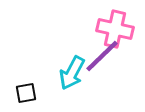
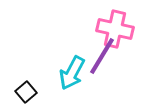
purple line: rotated 15 degrees counterclockwise
black square: moved 1 px up; rotated 30 degrees counterclockwise
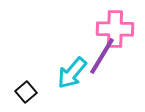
pink cross: rotated 12 degrees counterclockwise
cyan arrow: rotated 12 degrees clockwise
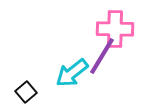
cyan arrow: rotated 12 degrees clockwise
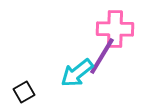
cyan arrow: moved 5 px right
black square: moved 2 px left; rotated 10 degrees clockwise
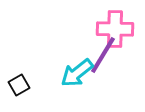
purple line: moved 1 px right, 1 px up
black square: moved 5 px left, 7 px up
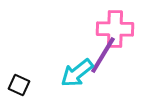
black square: rotated 35 degrees counterclockwise
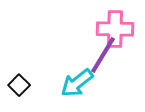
cyan arrow: moved 10 px down
black square: rotated 20 degrees clockwise
